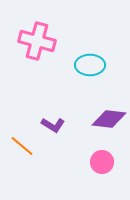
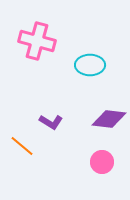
purple L-shape: moved 2 px left, 3 px up
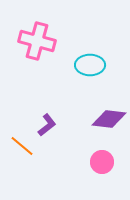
purple L-shape: moved 4 px left, 3 px down; rotated 70 degrees counterclockwise
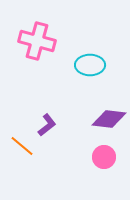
pink circle: moved 2 px right, 5 px up
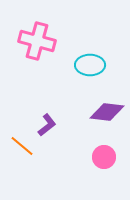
purple diamond: moved 2 px left, 7 px up
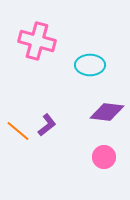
orange line: moved 4 px left, 15 px up
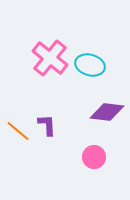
pink cross: moved 13 px right, 17 px down; rotated 24 degrees clockwise
cyan ellipse: rotated 16 degrees clockwise
purple L-shape: rotated 55 degrees counterclockwise
pink circle: moved 10 px left
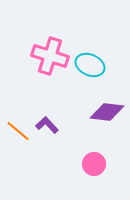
pink cross: moved 2 px up; rotated 21 degrees counterclockwise
cyan ellipse: rotated 8 degrees clockwise
purple L-shape: rotated 40 degrees counterclockwise
pink circle: moved 7 px down
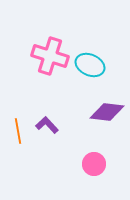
orange line: rotated 40 degrees clockwise
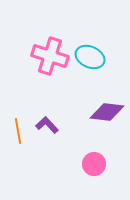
cyan ellipse: moved 8 px up
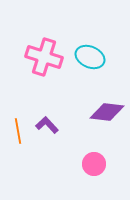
pink cross: moved 6 px left, 1 px down
